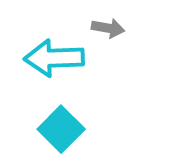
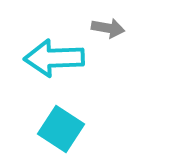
cyan square: rotated 12 degrees counterclockwise
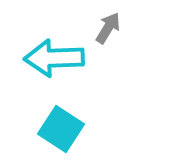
gray arrow: rotated 68 degrees counterclockwise
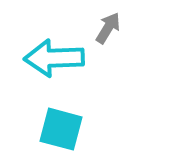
cyan square: rotated 18 degrees counterclockwise
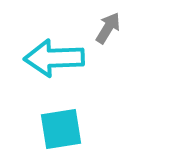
cyan square: rotated 24 degrees counterclockwise
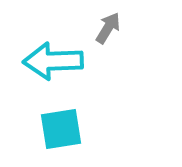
cyan arrow: moved 1 px left, 3 px down
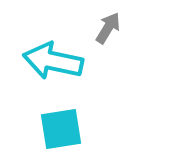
cyan arrow: rotated 14 degrees clockwise
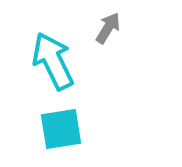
cyan arrow: rotated 52 degrees clockwise
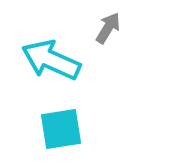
cyan arrow: moved 2 px left, 1 px up; rotated 40 degrees counterclockwise
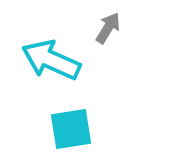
cyan square: moved 10 px right
